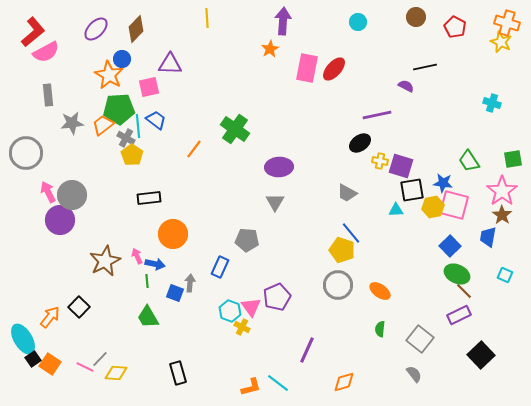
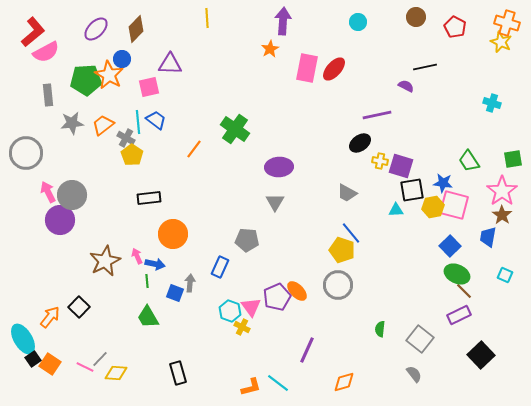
green pentagon at (119, 109): moved 33 px left, 29 px up
cyan line at (138, 126): moved 4 px up
orange ellipse at (380, 291): moved 83 px left; rotated 10 degrees clockwise
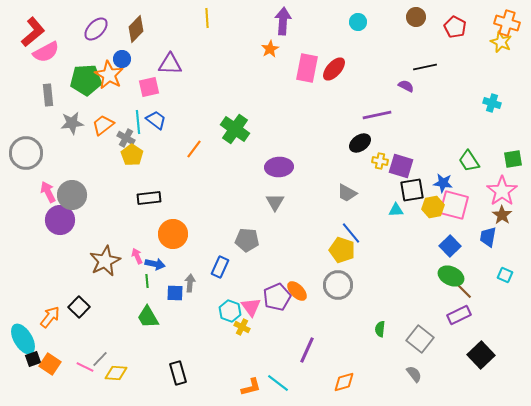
green ellipse at (457, 274): moved 6 px left, 2 px down
blue square at (175, 293): rotated 18 degrees counterclockwise
black square at (33, 359): rotated 14 degrees clockwise
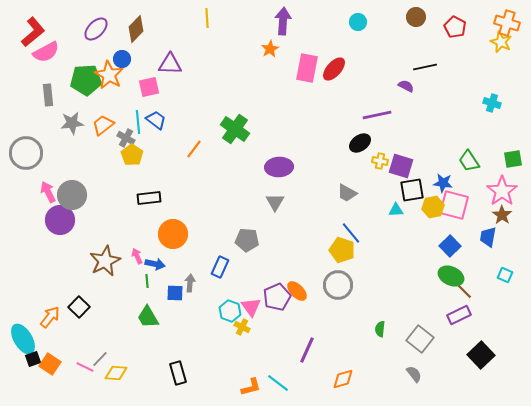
orange diamond at (344, 382): moved 1 px left, 3 px up
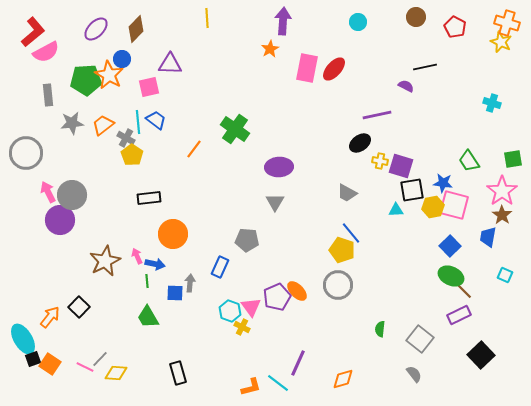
purple line at (307, 350): moved 9 px left, 13 px down
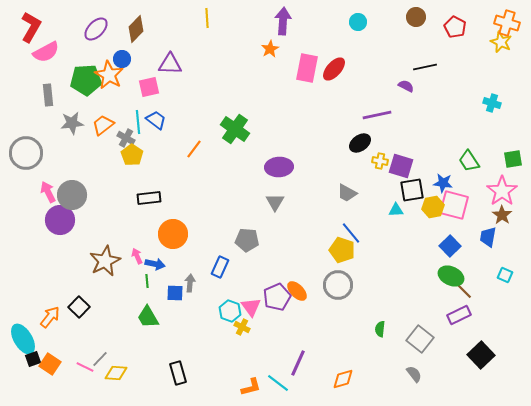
red L-shape at (33, 32): moved 2 px left, 5 px up; rotated 20 degrees counterclockwise
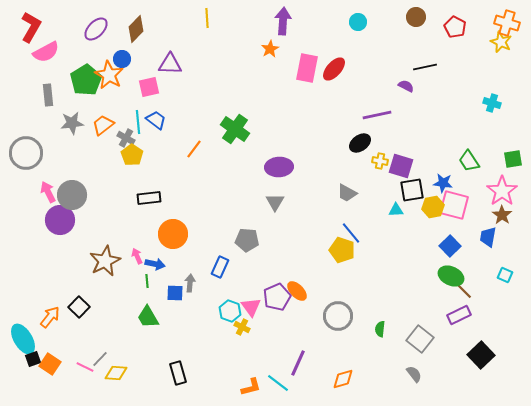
green pentagon at (86, 80): rotated 28 degrees counterclockwise
gray circle at (338, 285): moved 31 px down
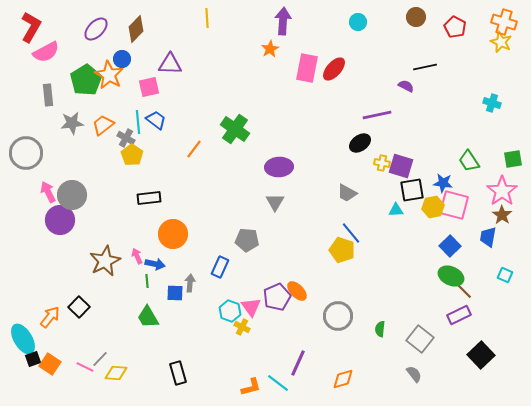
orange cross at (507, 23): moved 3 px left, 1 px up
yellow cross at (380, 161): moved 2 px right, 2 px down
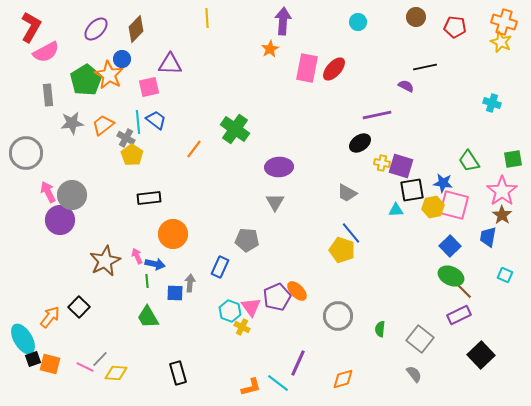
red pentagon at (455, 27): rotated 20 degrees counterclockwise
orange square at (50, 364): rotated 20 degrees counterclockwise
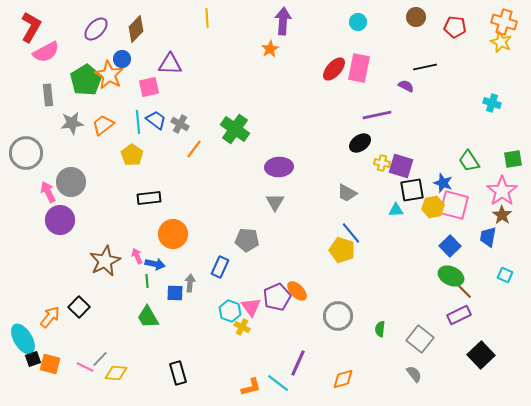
pink rectangle at (307, 68): moved 52 px right
gray cross at (126, 138): moved 54 px right, 14 px up
blue star at (443, 183): rotated 12 degrees clockwise
gray circle at (72, 195): moved 1 px left, 13 px up
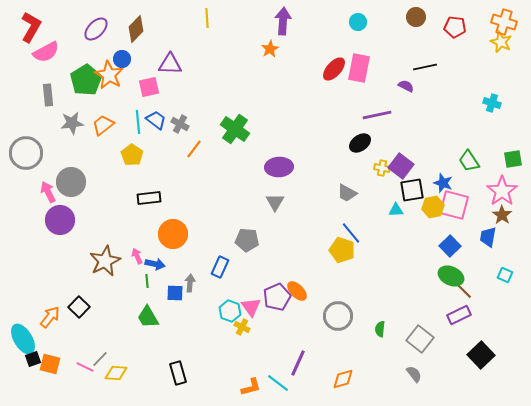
yellow cross at (382, 163): moved 5 px down
purple square at (401, 166): rotated 20 degrees clockwise
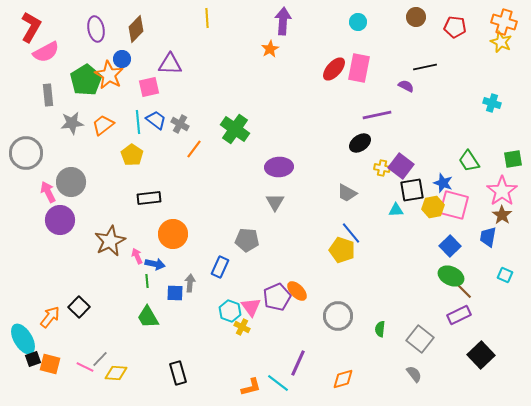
purple ellipse at (96, 29): rotated 55 degrees counterclockwise
brown star at (105, 261): moved 5 px right, 20 px up
